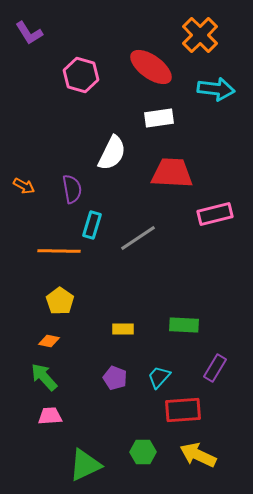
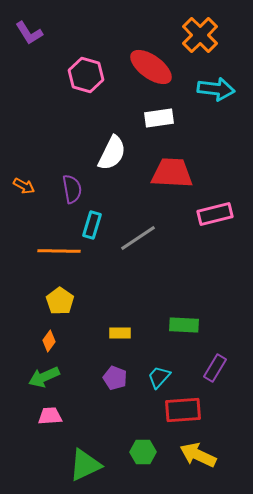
pink hexagon: moved 5 px right
yellow rectangle: moved 3 px left, 4 px down
orange diamond: rotated 65 degrees counterclockwise
green arrow: rotated 72 degrees counterclockwise
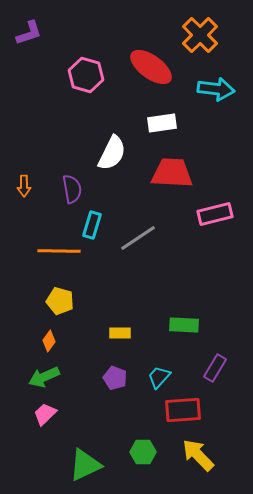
purple L-shape: rotated 76 degrees counterclockwise
white rectangle: moved 3 px right, 5 px down
orange arrow: rotated 60 degrees clockwise
yellow pentagon: rotated 20 degrees counterclockwise
pink trapezoid: moved 5 px left, 2 px up; rotated 40 degrees counterclockwise
yellow arrow: rotated 21 degrees clockwise
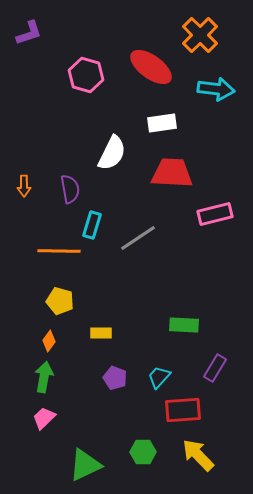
purple semicircle: moved 2 px left
yellow rectangle: moved 19 px left
green arrow: rotated 124 degrees clockwise
pink trapezoid: moved 1 px left, 4 px down
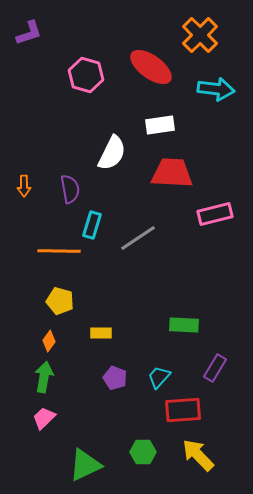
white rectangle: moved 2 px left, 2 px down
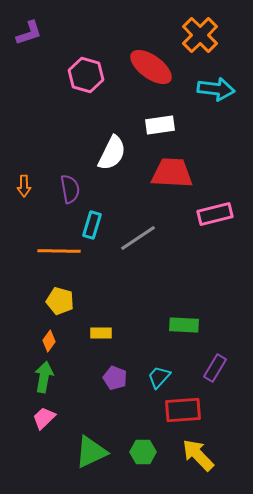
green triangle: moved 6 px right, 13 px up
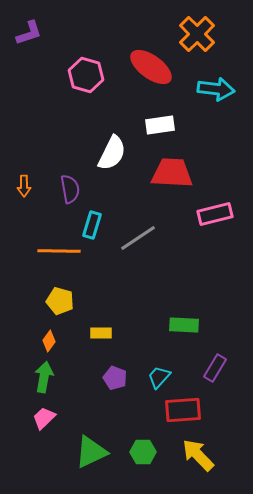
orange cross: moved 3 px left, 1 px up
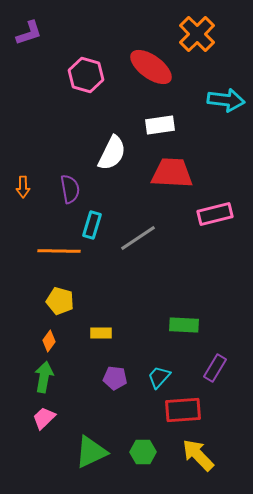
cyan arrow: moved 10 px right, 11 px down
orange arrow: moved 1 px left, 1 px down
purple pentagon: rotated 15 degrees counterclockwise
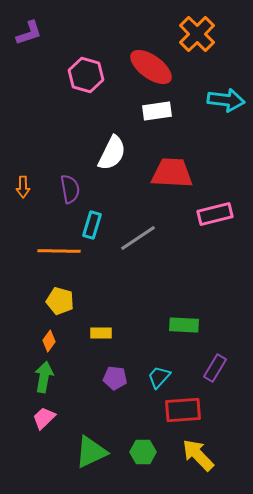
white rectangle: moved 3 px left, 14 px up
